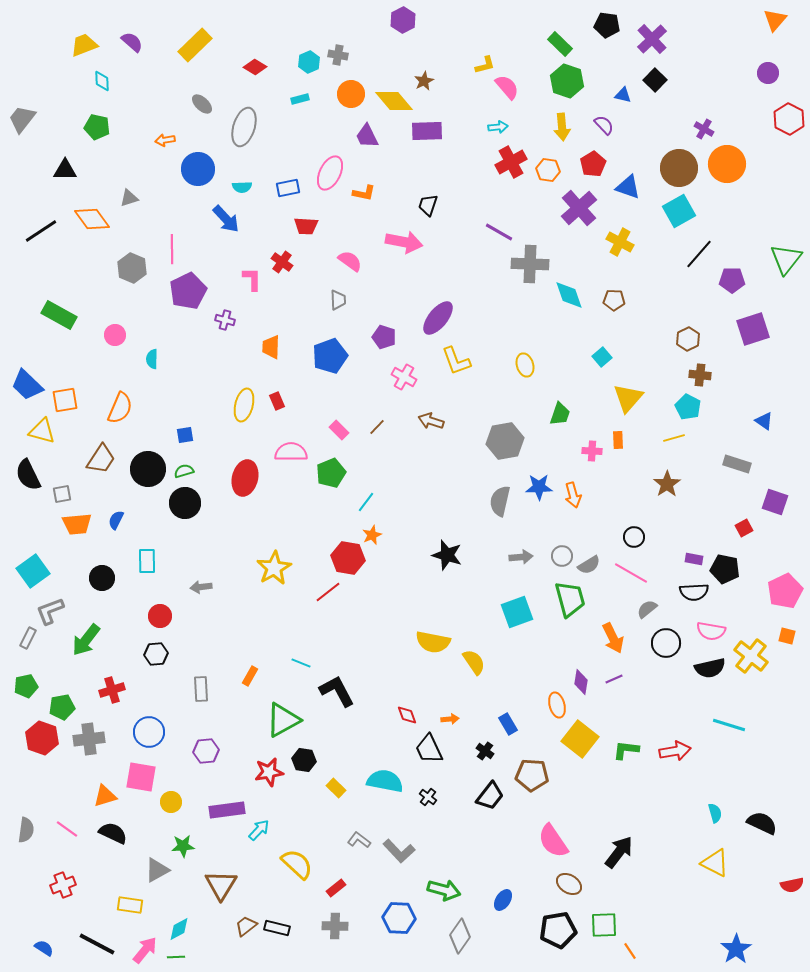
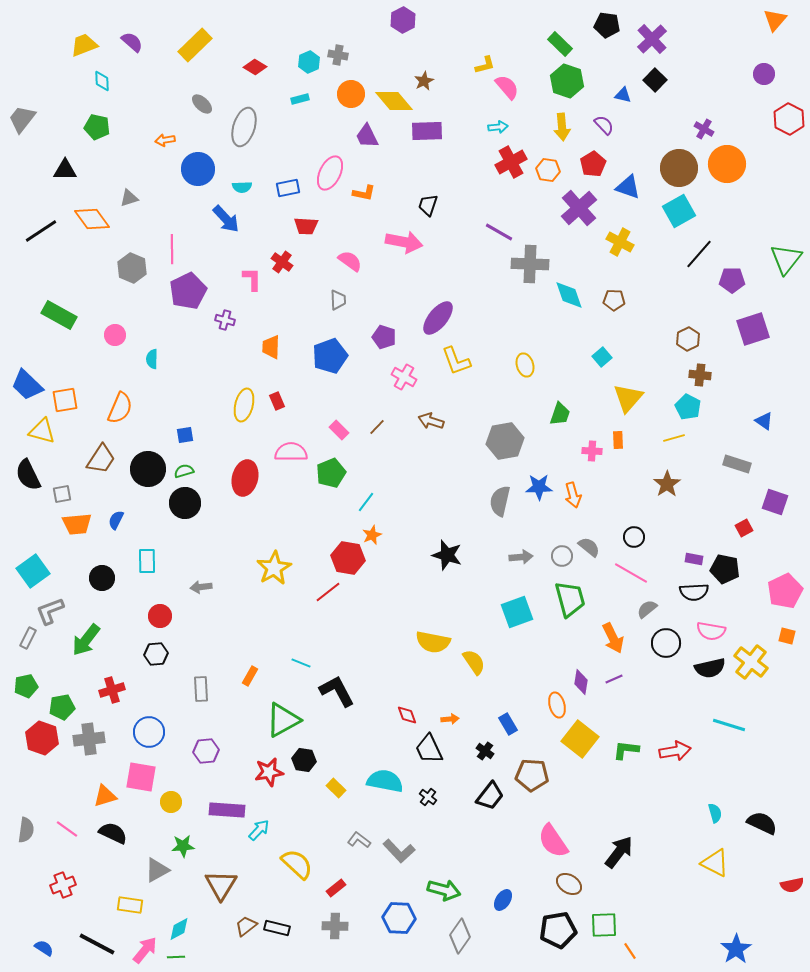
purple circle at (768, 73): moved 4 px left, 1 px down
gray semicircle at (589, 565): moved 18 px up; rotated 110 degrees counterclockwise
yellow cross at (751, 656): moved 6 px down
purple rectangle at (227, 810): rotated 12 degrees clockwise
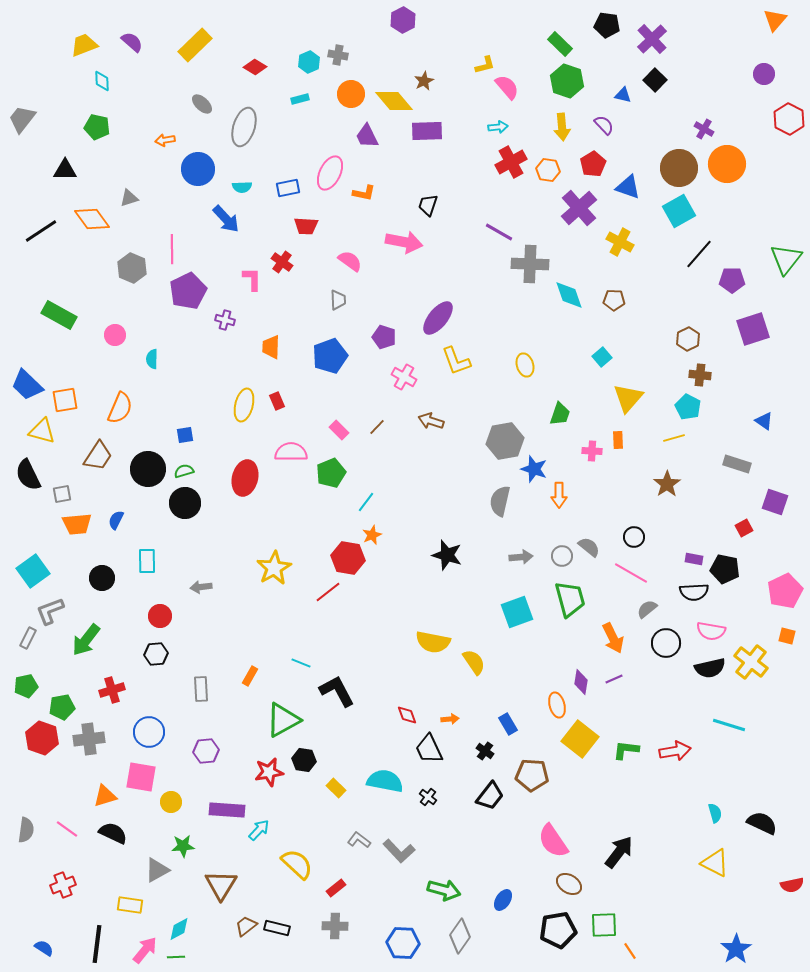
brown trapezoid at (101, 459): moved 3 px left, 3 px up
blue star at (539, 487): moved 5 px left, 18 px up; rotated 20 degrees clockwise
orange arrow at (573, 495): moved 14 px left; rotated 15 degrees clockwise
blue hexagon at (399, 918): moved 4 px right, 25 px down
black line at (97, 944): rotated 69 degrees clockwise
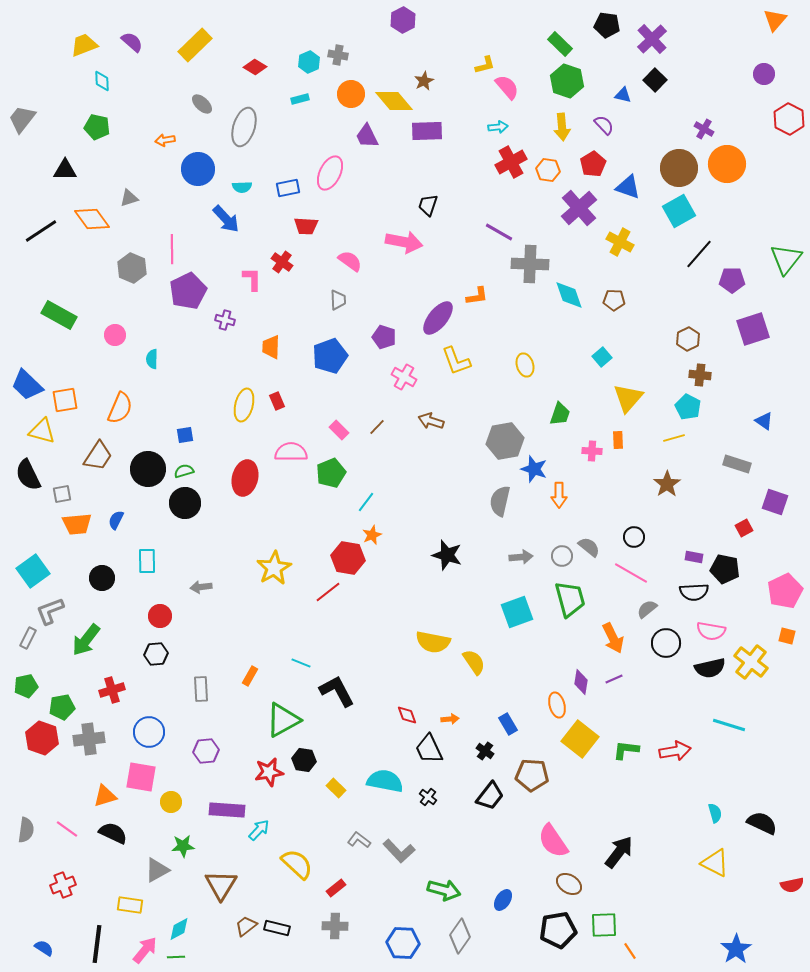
orange L-shape at (364, 193): moved 113 px right, 103 px down; rotated 20 degrees counterclockwise
purple rectangle at (694, 559): moved 2 px up
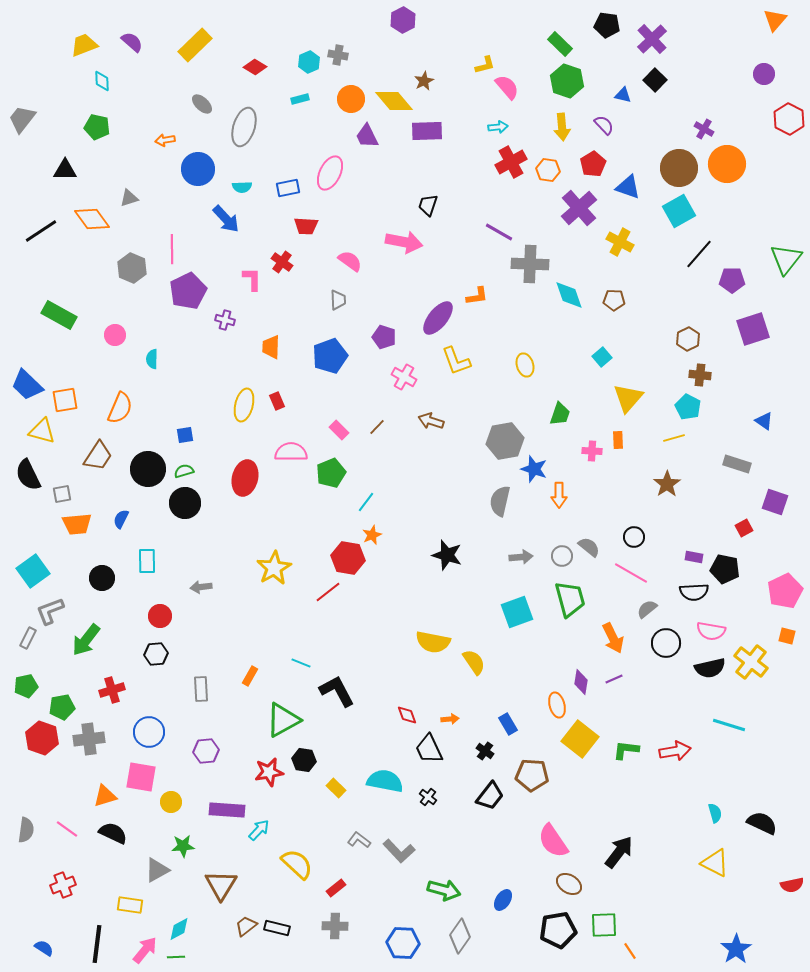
orange circle at (351, 94): moved 5 px down
blue semicircle at (116, 520): moved 5 px right, 1 px up
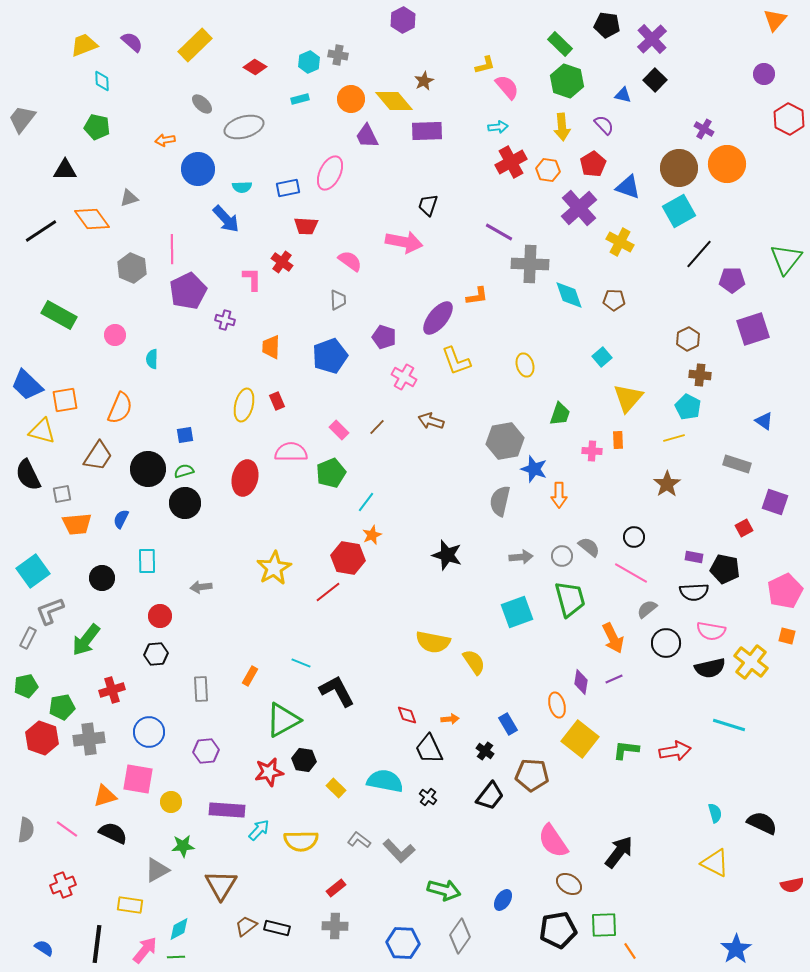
gray ellipse at (244, 127): rotated 57 degrees clockwise
pink square at (141, 777): moved 3 px left, 2 px down
yellow semicircle at (297, 864): moved 4 px right, 23 px up; rotated 136 degrees clockwise
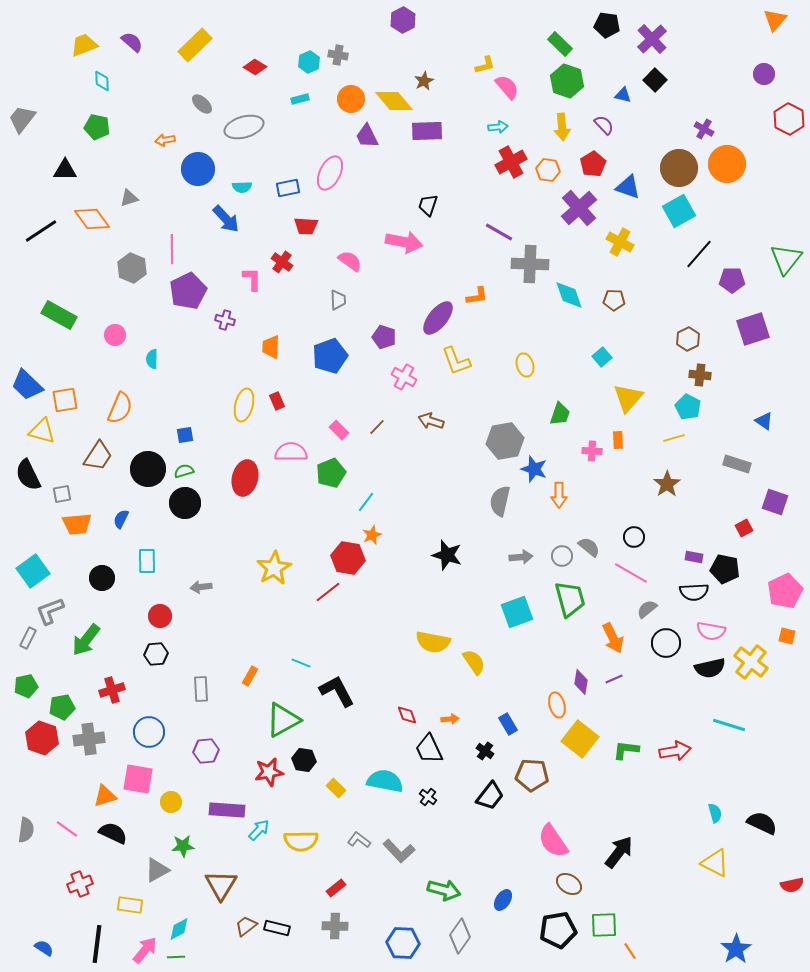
red cross at (63, 885): moved 17 px right, 1 px up
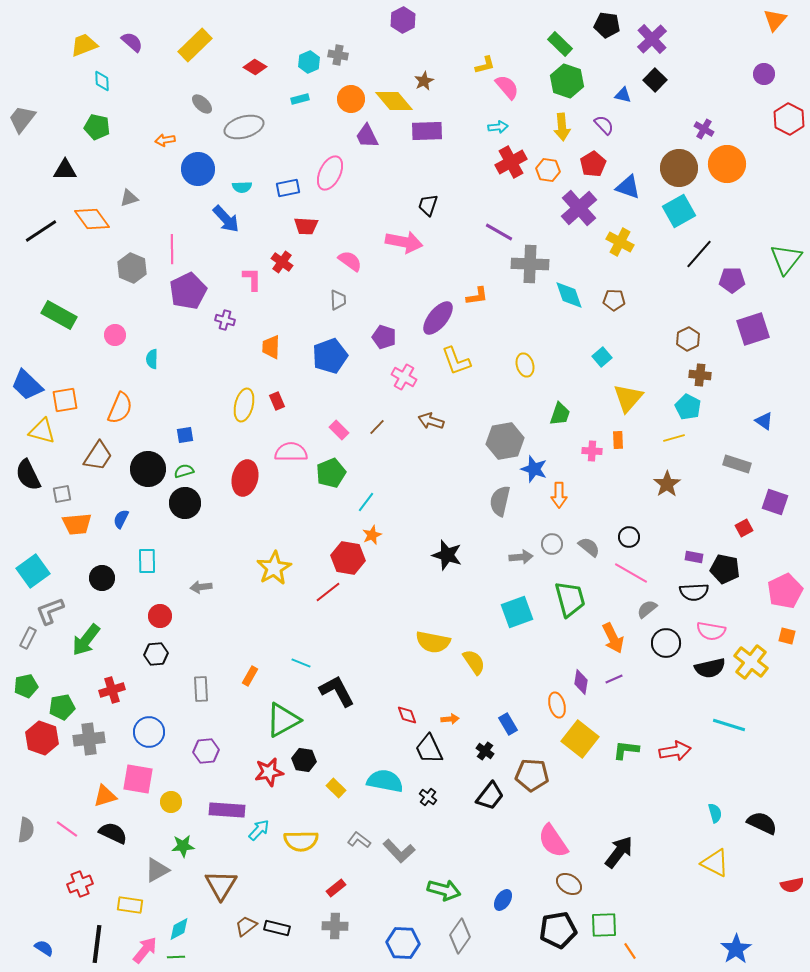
black circle at (634, 537): moved 5 px left
gray circle at (562, 556): moved 10 px left, 12 px up
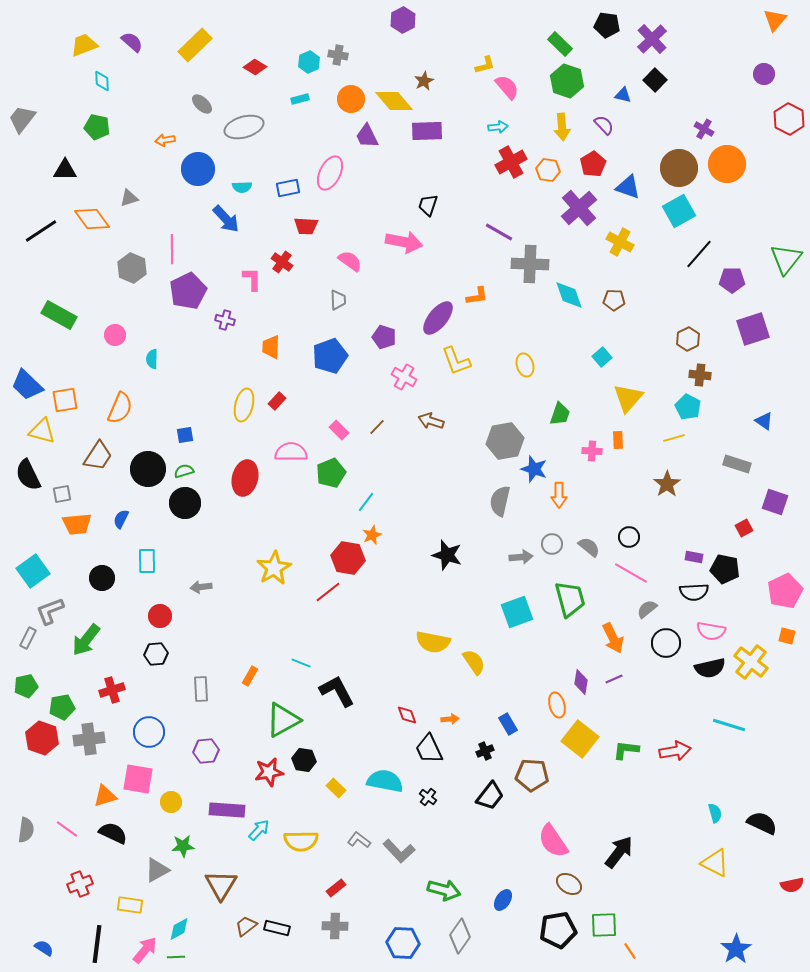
red rectangle at (277, 401): rotated 66 degrees clockwise
black cross at (485, 751): rotated 30 degrees clockwise
